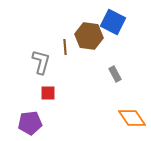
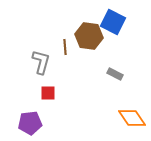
gray rectangle: rotated 35 degrees counterclockwise
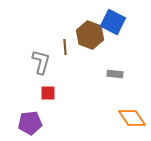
brown hexagon: moved 1 px right, 1 px up; rotated 12 degrees clockwise
gray rectangle: rotated 21 degrees counterclockwise
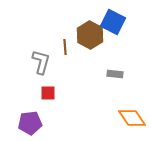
brown hexagon: rotated 8 degrees clockwise
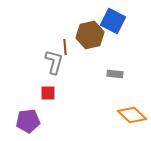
blue square: moved 1 px up
brown hexagon: rotated 20 degrees clockwise
gray L-shape: moved 13 px right
orange diamond: moved 3 px up; rotated 12 degrees counterclockwise
purple pentagon: moved 2 px left, 2 px up
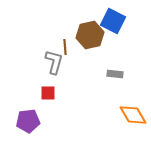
orange diamond: moved 1 px right; rotated 16 degrees clockwise
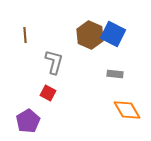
blue square: moved 13 px down
brown hexagon: rotated 24 degrees counterclockwise
brown line: moved 40 px left, 12 px up
red square: rotated 28 degrees clockwise
orange diamond: moved 6 px left, 5 px up
purple pentagon: rotated 25 degrees counterclockwise
